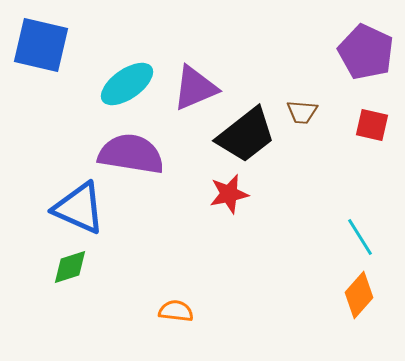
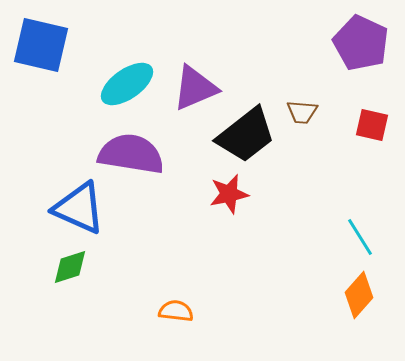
purple pentagon: moved 5 px left, 9 px up
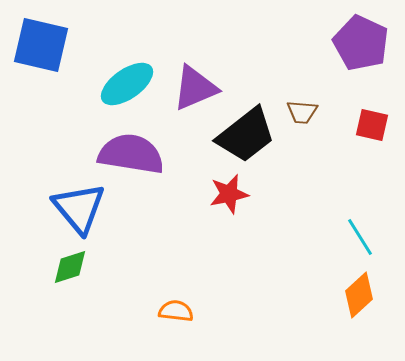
blue triangle: rotated 26 degrees clockwise
orange diamond: rotated 6 degrees clockwise
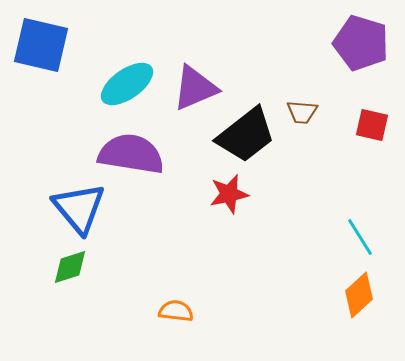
purple pentagon: rotated 8 degrees counterclockwise
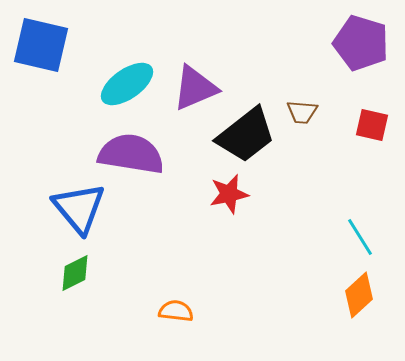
green diamond: moved 5 px right, 6 px down; rotated 9 degrees counterclockwise
